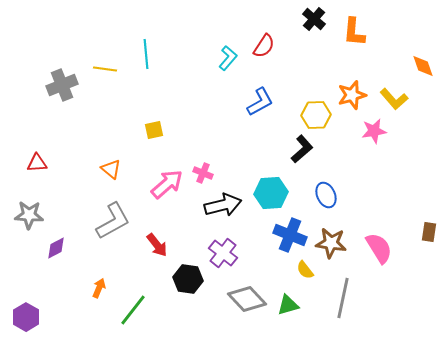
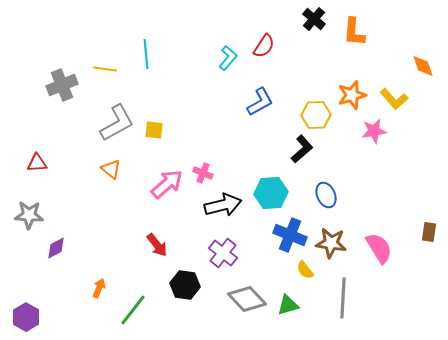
yellow square: rotated 18 degrees clockwise
gray L-shape: moved 4 px right, 98 px up
black hexagon: moved 3 px left, 6 px down
gray line: rotated 9 degrees counterclockwise
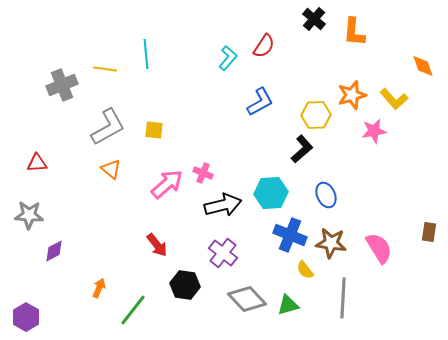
gray L-shape: moved 9 px left, 4 px down
purple diamond: moved 2 px left, 3 px down
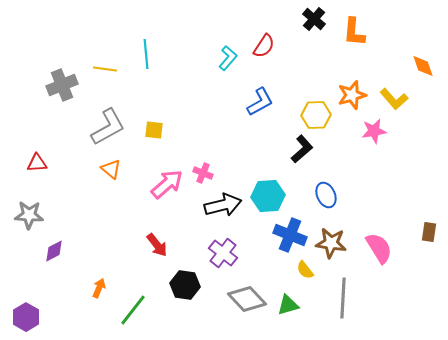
cyan hexagon: moved 3 px left, 3 px down
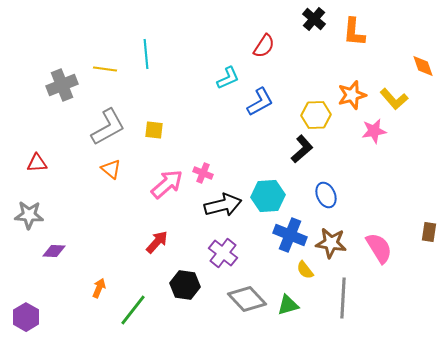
cyan L-shape: moved 20 px down; rotated 25 degrees clockwise
red arrow: moved 3 px up; rotated 100 degrees counterclockwise
purple diamond: rotated 30 degrees clockwise
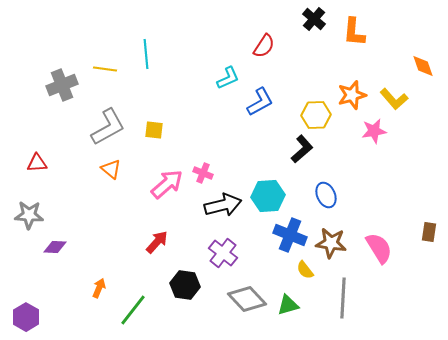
purple diamond: moved 1 px right, 4 px up
